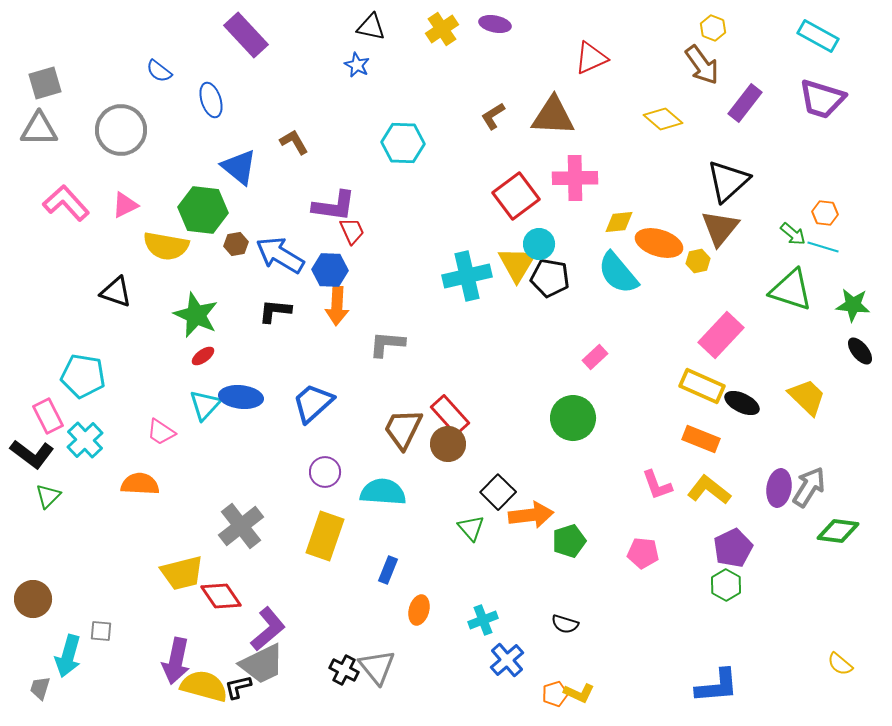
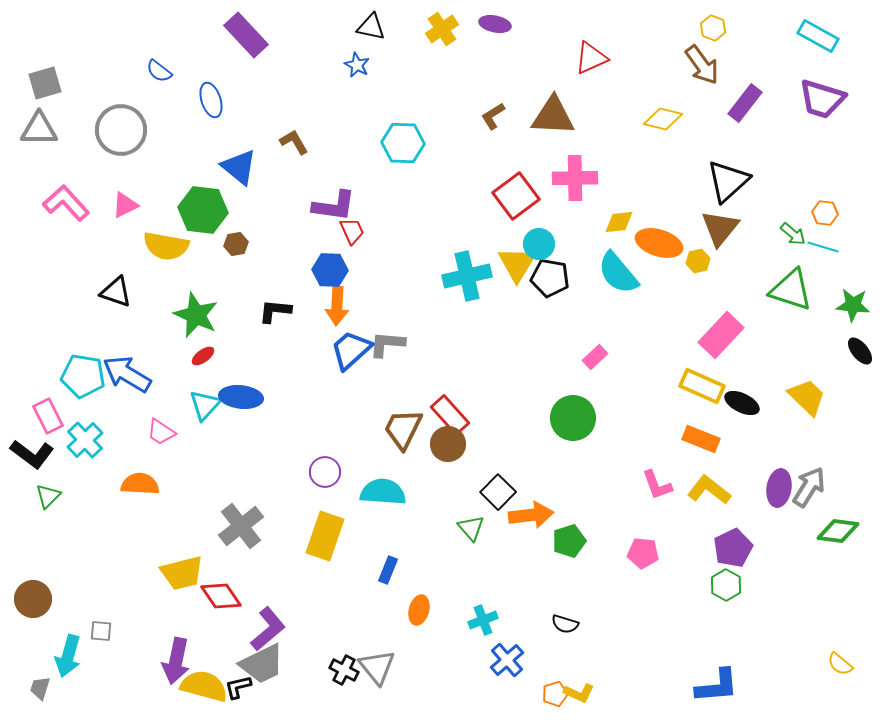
yellow diamond at (663, 119): rotated 27 degrees counterclockwise
blue arrow at (280, 255): moved 153 px left, 119 px down
blue trapezoid at (313, 403): moved 38 px right, 53 px up
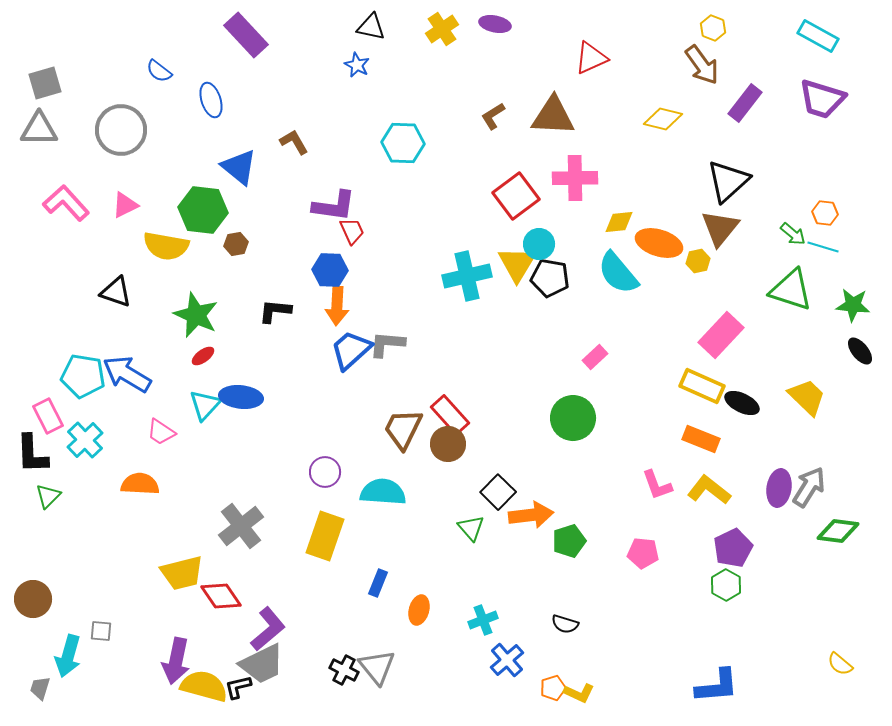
black L-shape at (32, 454): rotated 51 degrees clockwise
blue rectangle at (388, 570): moved 10 px left, 13 px down
orange pentagon at (555, 694): moved 2 px left, 6 px up
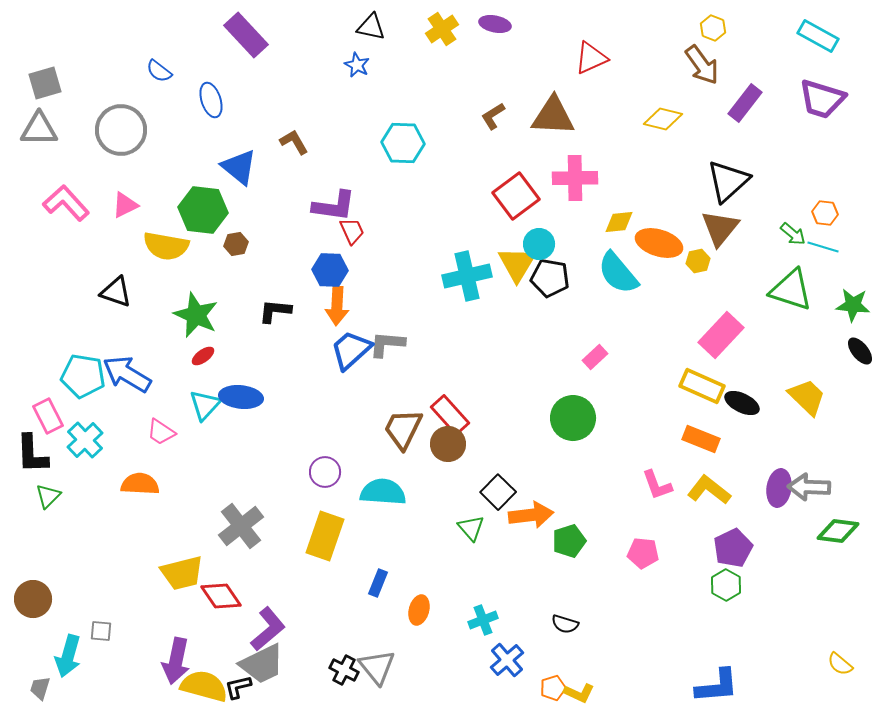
gray arrow at (809, 487): rotated 120 degrees counterclockwise
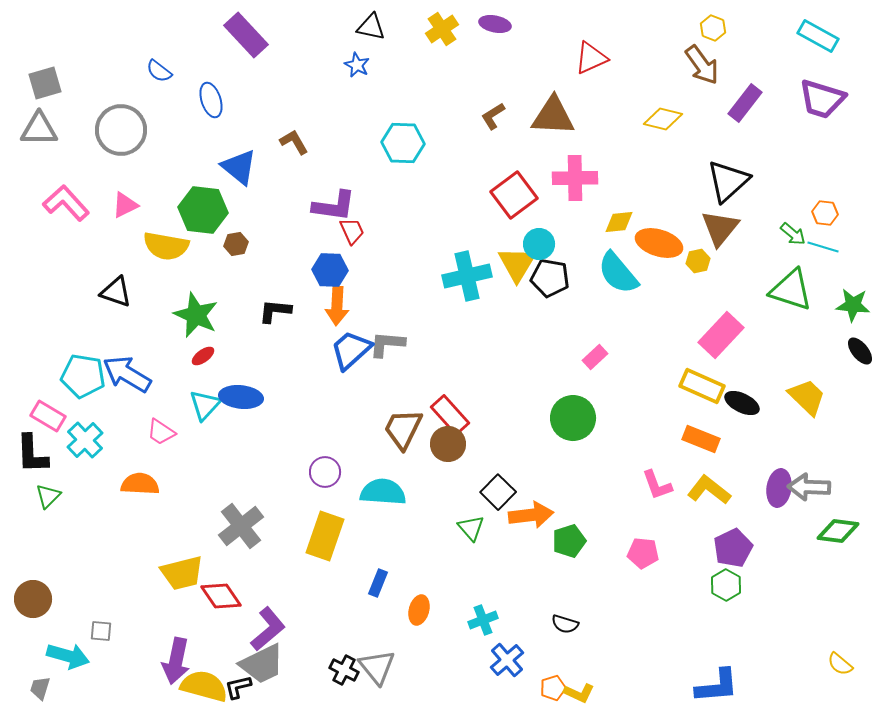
red square at (516, 196): moved 2 px left, 1 px up
pink rectangle at (48, 416): rotated 32 degrees counterclockwise
cyan arrow at (68, 656): rotated 90 degrees counterclockwise
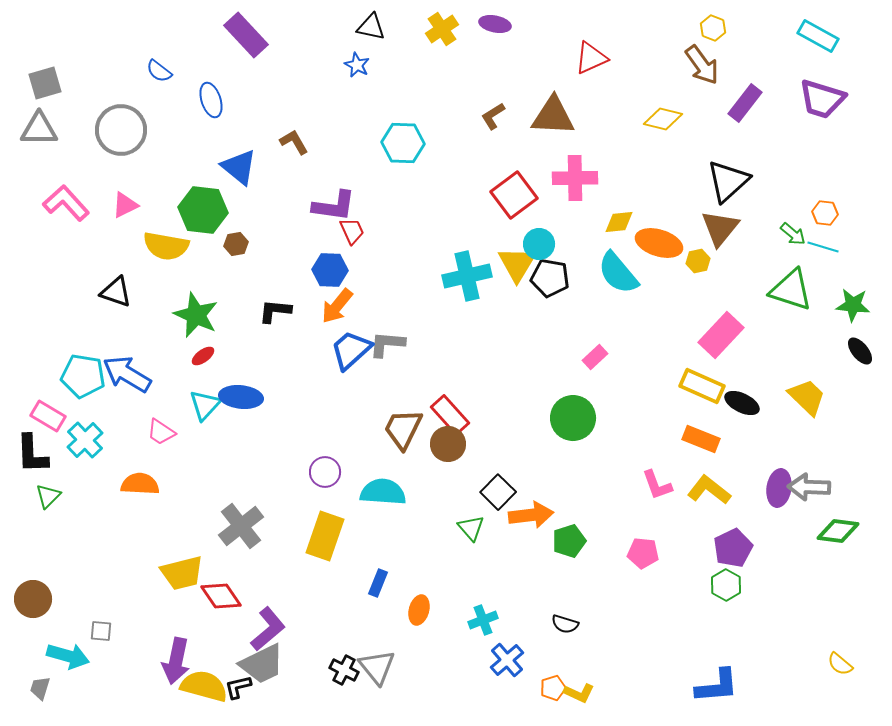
orange arrow at (337, 306): rotated 36 degrees clockwise
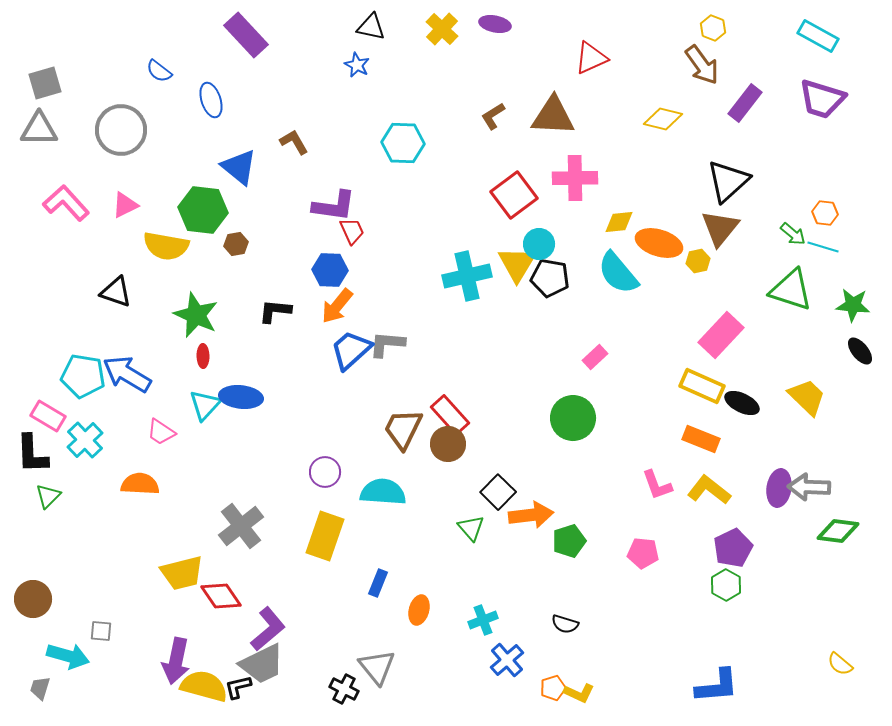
yellow cross at (442, 29): rotated 12 degrees counterclockwise
red ellipse at (203, 356): rotated 55 degrees counterclockwise
black cross at (344, 670): moved 19 px down
